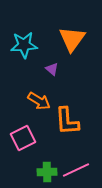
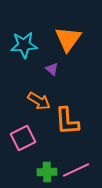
orange triangle: moved 4 px left
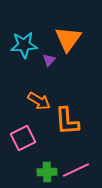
purple triangle: moved 3 px left, 9 px up; rotated 32 degrees clockwise
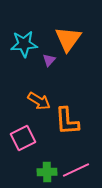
cyan star: moved 1 px up
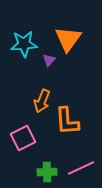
orange arrow: moved 3 px right; rotated 80 degrees clockwise
pink line: moved 5 px right, 2 px up
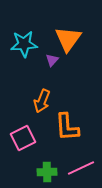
purple triangle: moved 3 px right
orange L-shape: moved 6 px down
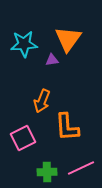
purple triangle: rotated 40 degrees clockwise
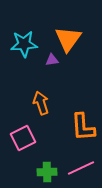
orange arrow: moved 1 px left, 2 px down; rotated 140 degrees clockwise
orange L-shape: moved 16 px right
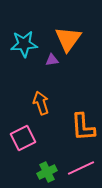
green cross: rotated 24 degrees counterclockwise
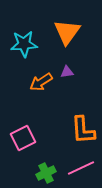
orange triangle: moved 1 px left, 7 px up
purple triangle: moved 15 px right, 12 px down
orange arrow: moved 21 px up; rotated 105 degrees counterclockwise
orange L-shape: moved 3 px down
green cross: moved 1 px left, 1 px down
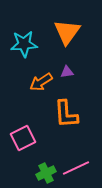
orange L-shape: moved 17 px left, 16 px up
pink line: moved 5 px left
